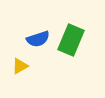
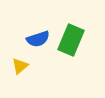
yellow triangle: rotated 12 degrees counterclockwise
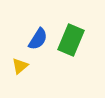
blue semicircle: rotated 40 degrees counterclockwise
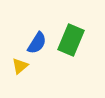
blue semicircle: moved 1 px left, 4 px down
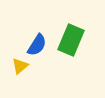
blue semicircle: moved 2 px down
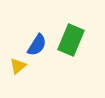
yellow triangle: moved 2 px left
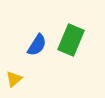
yellow triangle: moved 4 px left, 13 px down
